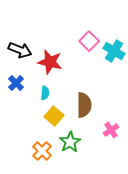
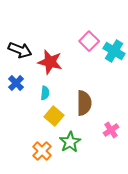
brown semicircle: moved 2 px up
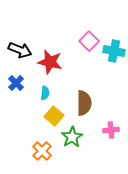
cyan cross: rotated 20 degrees counterclockwise
pink cross: rotated 28 degrees clockwise
green star: moved 2 px right, 5 px up
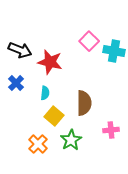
green star: moved 1 px left, 3 px down
orange cross: moved 4 px left, 7 px up
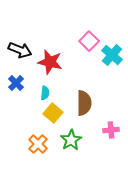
cyan cross: moved 2 px left, 4 px down; rotated 30 degrees clockwise
yellow square: moved 1 px left, 3 px up
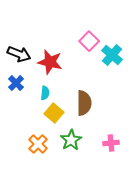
black arrow: moved 1 px left, 4 px down
yellow square: moved 1 px right
pink cross: moved 13 px down
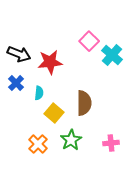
red star: rotated 20 degrees counterclockwise
cyan semicircle: moved 6 px left
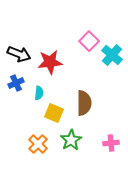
blue cross: rotated 21 degrees clockwise
yellow square: rotated 18 degrees counterclockwise
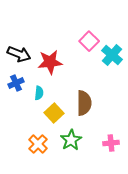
yellow square: rotated 24 degrees clockwise
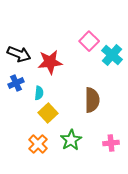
brown semicircle: moved 8 px right, 3 px up
yellow square: moved 6 px left
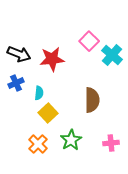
red star: moved 2 px right, 3 px up
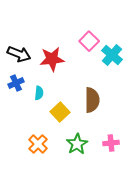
yellow square: moved 12 px right, 1 px up
green star: moved 6 px right, 4 px down
